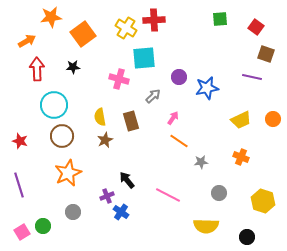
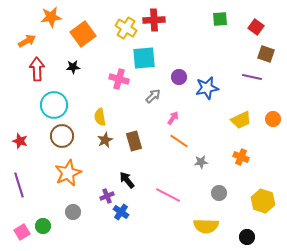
brown rectangle at (131, 121): moved 3 px right, 20 px down
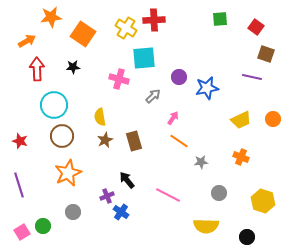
orange square at (83, 34): rotated 20 degrees counterclockwise
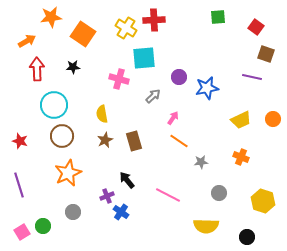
green square at (220, 19): moved 2 px left, 2 px up
yellow semicircle at (100, 117): moved 2 px right, 3 px up
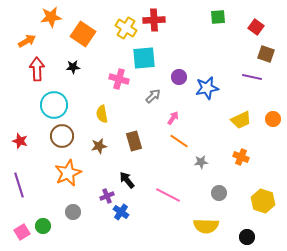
brown star at (105, 140): moved 6 px left, 6 px down; rotated 14 degrees clockwise
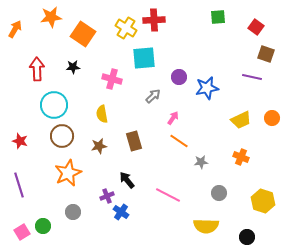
orange arrow at (27, 41): moved 12 px left, 12 px up; rotated 30 degrees counterclockwise
pink cross at (119, 79): moved 7 px left
orange circle at (273, 119): moved 1 px left, 1 px up
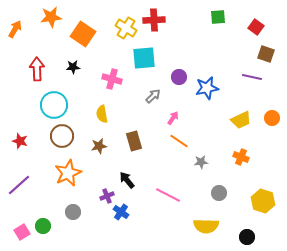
purple line at (19, 185): rotated 65 degrees clockwise
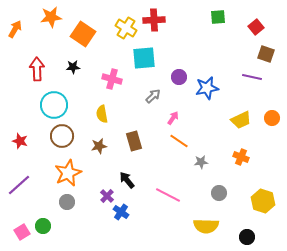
red square at (256, 27): rotated 14 degrees clockwise
purple cross at (107, 196): rotated 24 degrees counterclockwise
gray circle at (73, 212): moved 6 px left, 10 px up
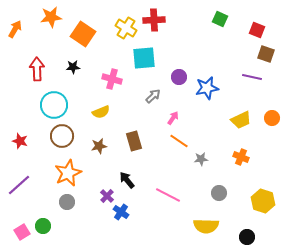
green square at (218, 17): moved 2 px right, 2 px down; rotated 28 degrees clockwise
red square at (256, 27): moved 1 px right, 3 px down; rotated 28 degrees counterclockwise
yellow semicircle at (102, 114): moved 1 px left, 2 px up; rotated 102 degrees counterclockwise
gray star at (201, 162): moved 3 px up
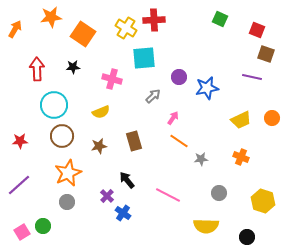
red star at (20, 141): rotated 21 degrees counterclockwise
blue cross at (121, 212): moved 2 px right, 1 px down
